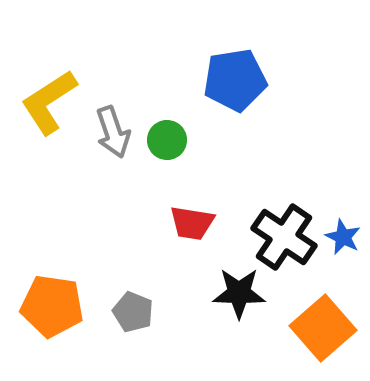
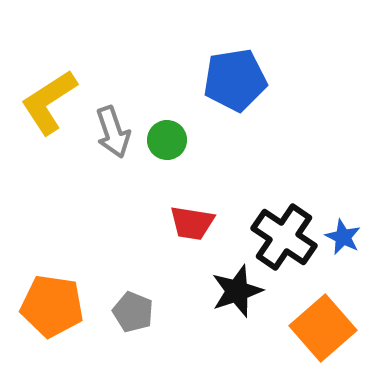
black star: moved 2 px left, 2 px up; rotated 20 degrees counterclockwise
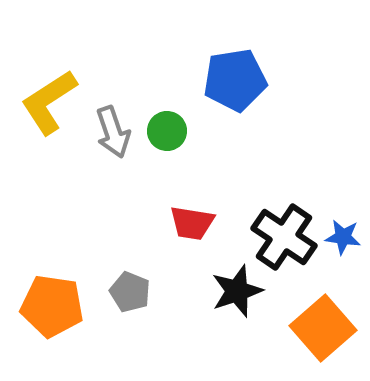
green circle: moved 9 px up
blue star: rotated 18 degrees counterclockwise
gray pentagon: moved 3 px left, 20 px up
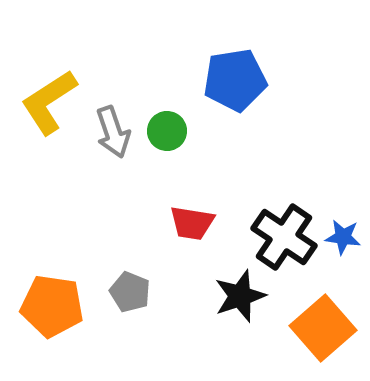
black star: moved 3 px right, 5 px down
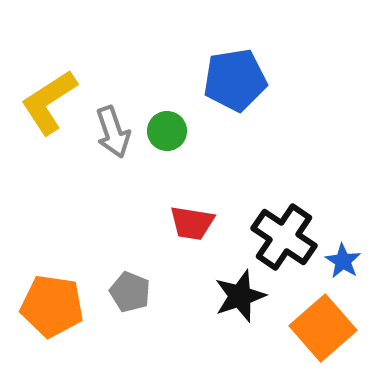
blue star: moved 24 px down; rotated 24 degrees clockwise
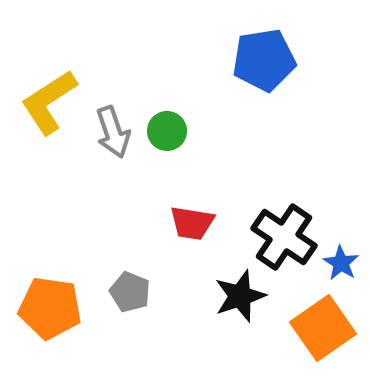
blue pentagon: moved 29 px right, 20 px up
blue star: moved 2 px left, 2 px down
orange pentagon: moved 2 px left, 2 px down
orange square: rotated 6 degrees clockwise
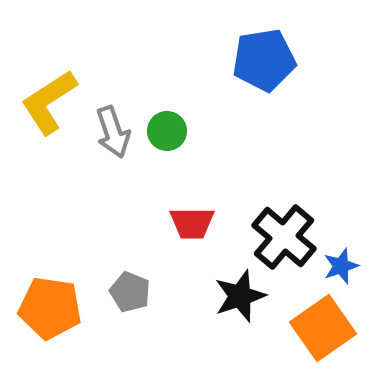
red trapezoid: rotated 9 degrees counterclockwise
black cross: rotated 6 degrees clockwise
blue star: moved 3 px down; rotated 21 degrees clockwise
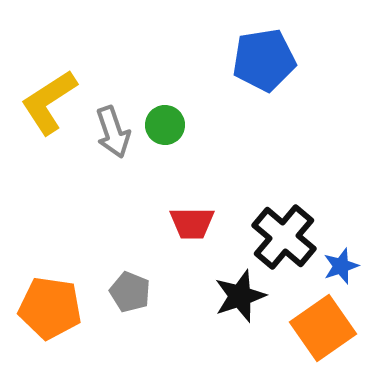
green circle: moved 2 px left, 6 px up
